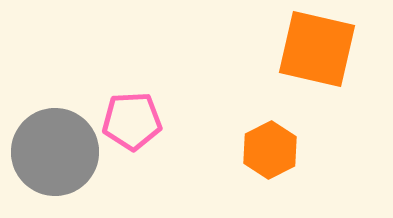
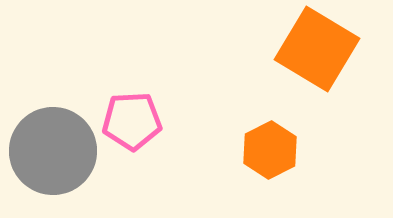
orange square: rotated 18 degrees clockwise
gray circle: moved 2 px left, 1 px up
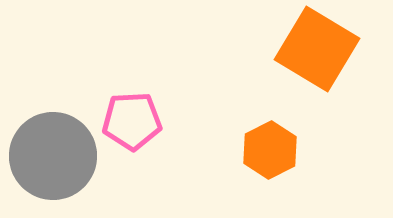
gray circle: moved 5 px down
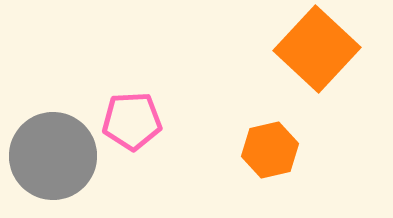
orange square: rotated 12 degrees clockwise
orange hexagon: rotated 14 degrees clockwise
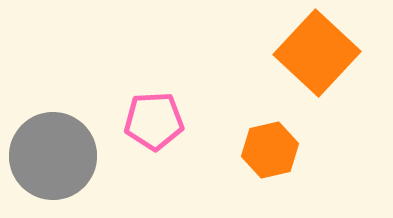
orange square: moved 4 px down
pink pentagon: moved 22 px right
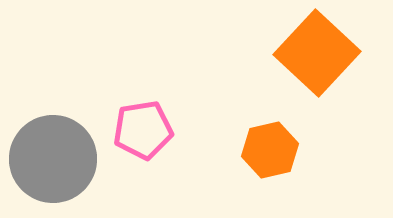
pink pentagon: moved 11 px left, 9 px down; rotated 6 degrees counterclockwise
gray circle: moved 3 px down
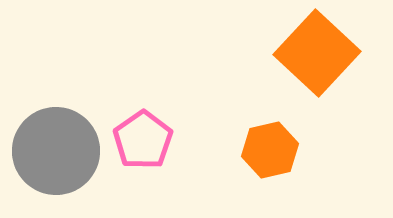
pink pentagon: moved 10 px down; rotated 26 degrees counterclockwise
gray circle: moved 3 px right, 8 px up
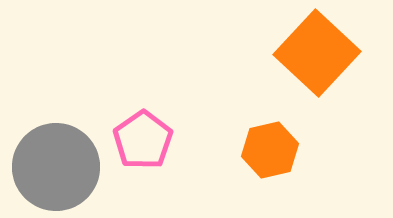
gray circle: moved 16 px down
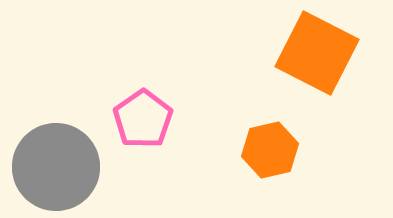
orange square: rotated 16 degrees counterclockwise
pink pentagon: moved 21 px up
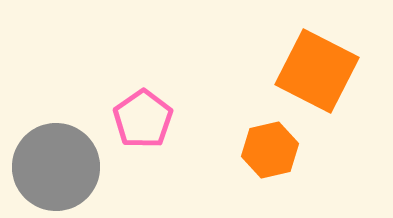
orange square: moved 18 px down
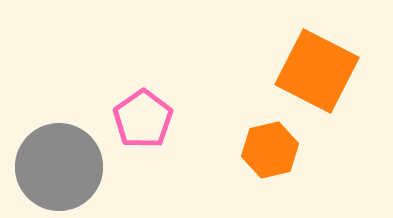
gray circle: moved 3 px right
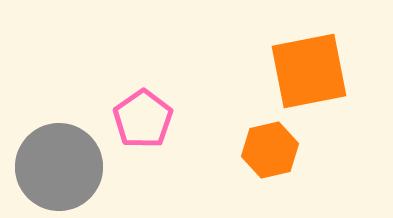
orange square: moved 8 px left; rotated 38 degrees counterclockwise
